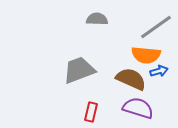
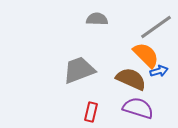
orange semicircle: rotated 140 degrees counterclockwise
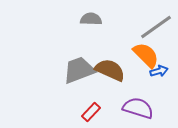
gray semicircle: moved 6 px left
brown semicircle: moved 21 px left, 9 px up
red rectangle: rotated 30 degrees clockwise
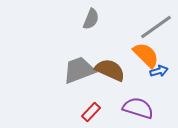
gray semicircle: rotated 110 degrees clockwise
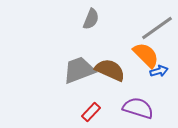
gray line: moved 1 px right, 1 px down
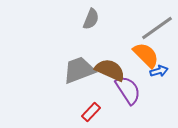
purple semicircle: moved 10 px left, 18 px up; rotated 40 degrees clockwise
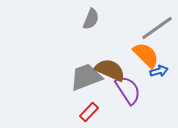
gray trapezoid: moved 7 px right, 7 px down
red rectangle: moved 2 px left
